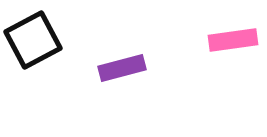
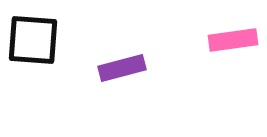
black square: rotated 32 degrees clockwise
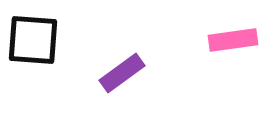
purple rectangle: moved 5 px down; rotated 21 degrees counterclockwise
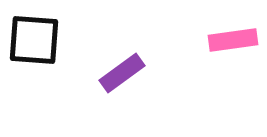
black square: moved 1 px right
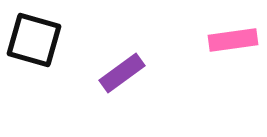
black square: rotated 12 degrees clockwise
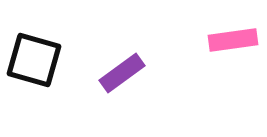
black square: moved 20 px down
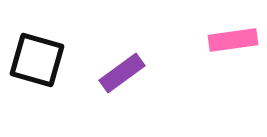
black square: moved 3 px right
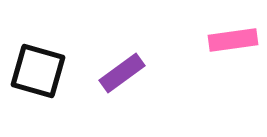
black square: moved 1 px right, 11 px down
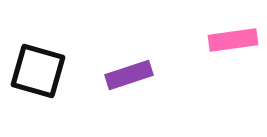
purple rectangle: moved 7 px right, 2 px down; rotated 18 degrees clockwise
